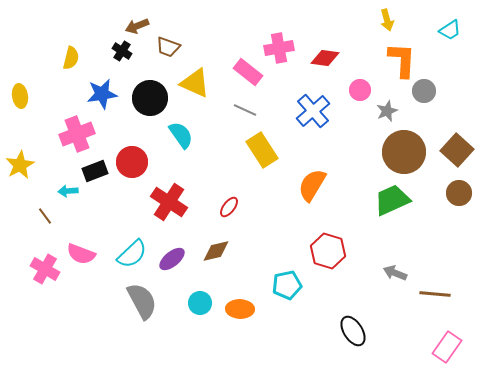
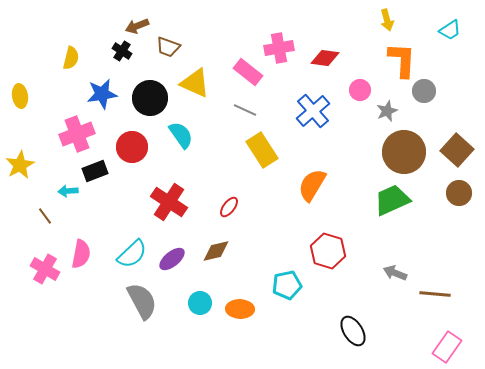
red circle at (132, 162): moved 15 px up
pink semicircle at (81, 254): rotated 100 degrees counterclockwise
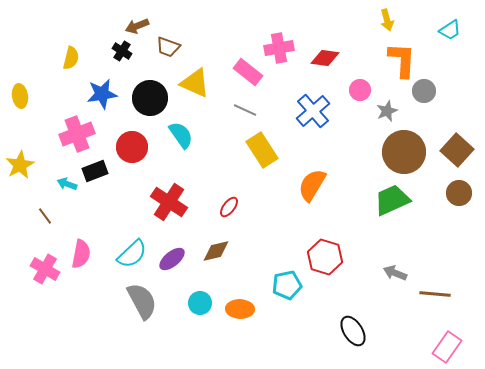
cyan arrow at (68, 191): moved 1 px left, 7 px up; rotated 24 degrees clockwise
red hexagon at (328, 251): moved 3 px left, 6 px down
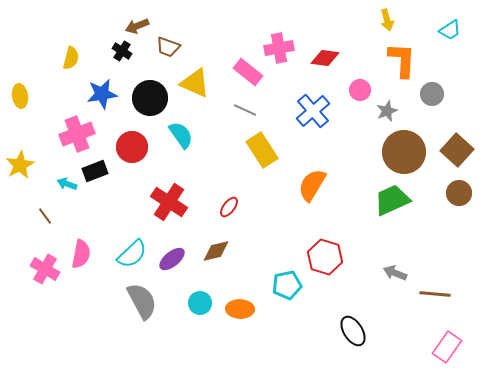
gray circle at (424, 91): moved 8 px right, 3 px down
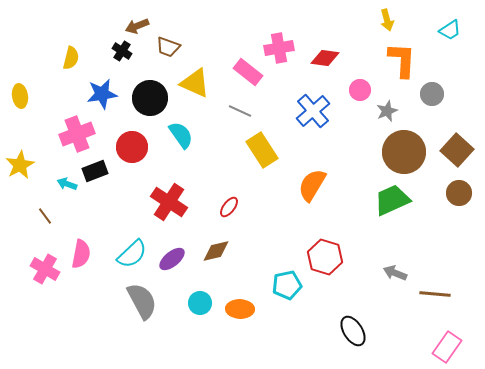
gray line at (245, 110): moved 5 px left, 1 px down
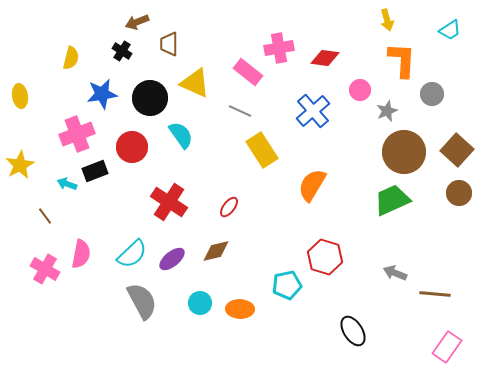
brown arrow at (137, 26): moved 4 px up
brown trapezoid at (168, 47): moved 1 px right, 3 px up; rotated 70 degrees clockwise
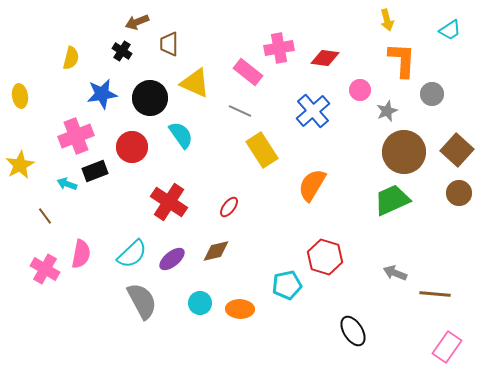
pink cross at (77, 134): moved 1 px left, 2 px down
